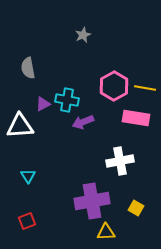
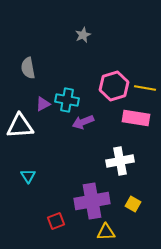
pink hexagon: rotated 12 degrees clockwise
yellow square: moved 3 px left, 4 px up
red square: moved 29 px right
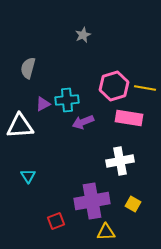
gray semicircle: rotated 25 degrees clockwise
cyan cross: rotated 15 degrees counterclockwise
pink rectangle: moved 7 px left
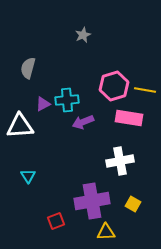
yellow line: moved 2 px down
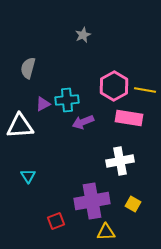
pink hexagon: rotated 12 degrees counterclockwise
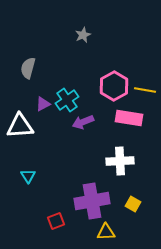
cyan cross: rotated 30 degrees counterclockwise
white cross: rotated 8 degrees clockwise
